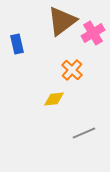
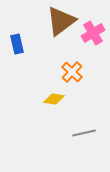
brown triangle: moved 1 px left
orange cross: moved 2 px down
yellow diamond: rotated 15 degrees clockwise
gray line: rotated 10 degrees clockwise
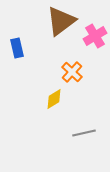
pink cross: moved 2 px right, 3 px down
blue rectangle: moved 4 px down
yellow diamond: rotated 40 degrees counterclockwise
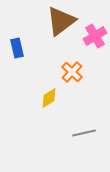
yellow diamond: moved 5 px left, 1 px up
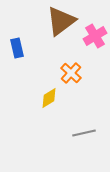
orange cross: moved 1 px left, 1 px down
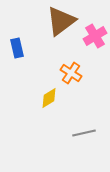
orange cross: rotated 10 degrees counterclockwise
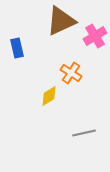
brown triangle: rotated 12 degrees clockwise
yellow diamond: moved 2 px up
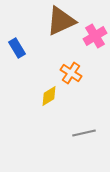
blue rectangle: rotated 18 degrees counterclockwise
